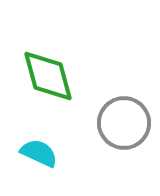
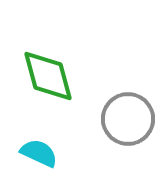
gray circle: moved 4 px right, 4 px up
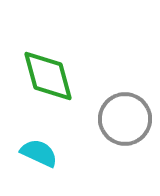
gray circle: moved 3 px left
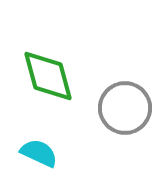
gray circle: moved 11 px up
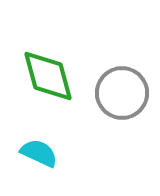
gray circle: moved 3 px left, 15 px up
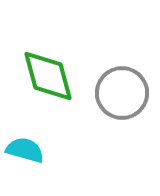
cyan semicircle: moved 14 px left, 3 px up; rotated 9 degrees counterclockwise
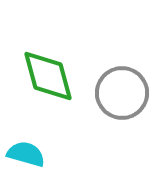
cyan semicircle: moved 1 px right, 4 px down
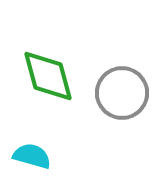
cyan semicircle: moved 6 px right, 2 px down
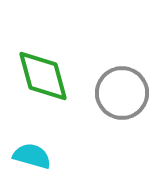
green diamond: moved 5 px left
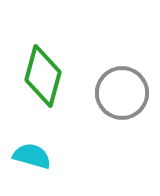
green diamond: rotated 30 degrees clockwise
